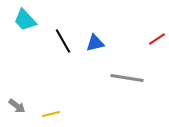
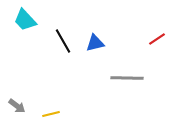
gray line: rotated 8 degrees counterclockwise
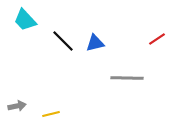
black line: rotated 15 degrees counterclockwise
gray arrow: rotated 48 degrees counterclockwise
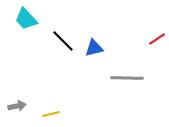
cyan trapezoid: moved 1 px right, 1 px up
blue triangle: moved 1 px left, 5 px down
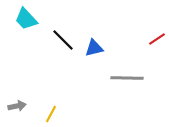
black line: moved 1 px up
yellow line: rotated 48 degrees counterclockwise
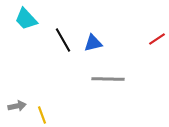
black line: rotated 15 degrees clockwise
blue triangle: moved 1 px left, 5 px up
gray line: moved 19 px left, 1 px down
yellow line: moved 9 px left, 1 px down; rotated 48 degrees counterclockwise
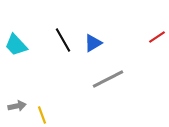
cyan trapezoid: moved 10 px left, 26 px down
red line: moved 2 px up
blue triangle: rotated 18 degrees counterclockwise
gray line: rotated 28 degrees counterclockwise
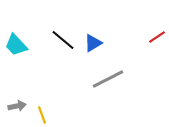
black line: rotated 20 degrees counterclockwise
